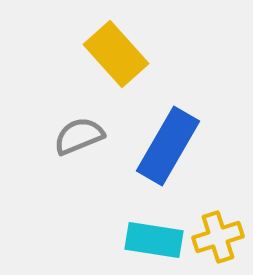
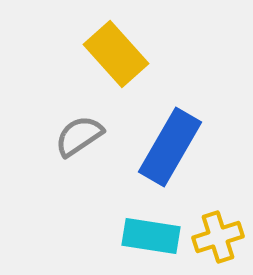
gray semicircle: rotated 12 degrees counterclockwise
blue rectangle: moved 2 px right, 1 px down
cyan rectangle: moved 3 px left, 4 px up
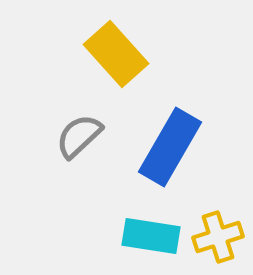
gray semicircle: rotated 9 degrees counterclockwise
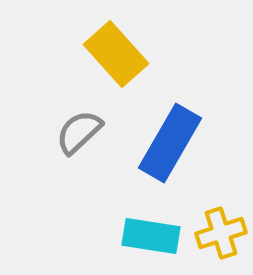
gray semicircle: moved 4 px up
blue rectangle: moved 4 px up
yellow cross: moved 3 px right, 4 px up
